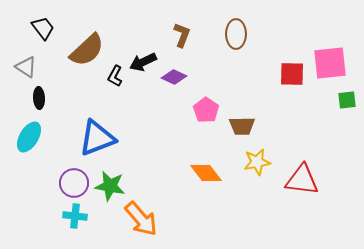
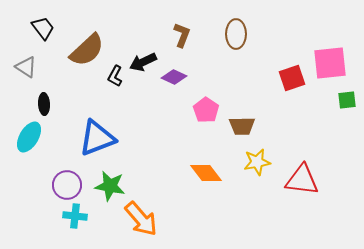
red square: moved 4 px down; rotated 20 degrees counterclockwise
black ellipse: moved 5 px right, 6 px down
purple circle: moved 7 px left, 2 px down
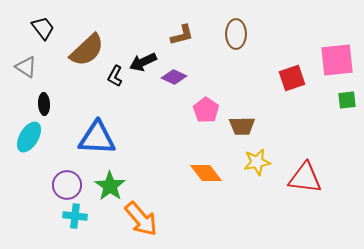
brown L-shape: rotated 55 degrees clockwise
pink square: moved 7 px right, 3 px up
blue triangle: rotated 24 degrees clockwise
red triangle: moved 3 px right, 2 px up
green star: rotated 24 degrees clockwise
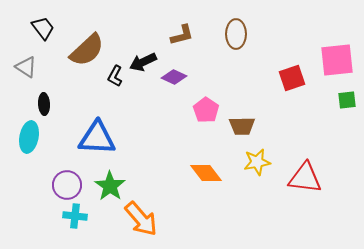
cyan ellipse: rotated 20 degrees counterclockwise
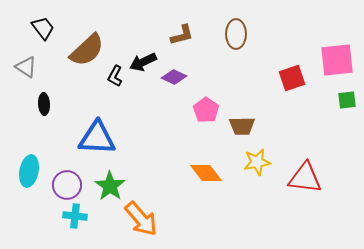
cyan ellipse: moved 34 px down
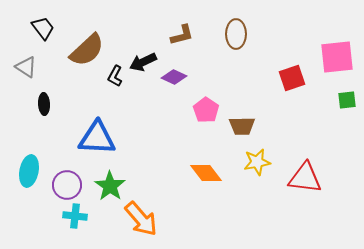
pink square: moved 3 px up
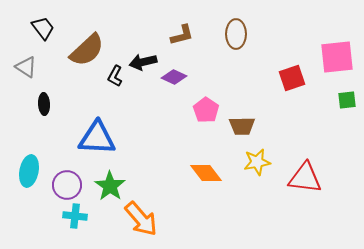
black arrow: rotated 12 degrees clockwise
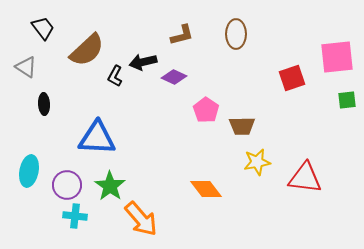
orange diamond: moved 16 px down
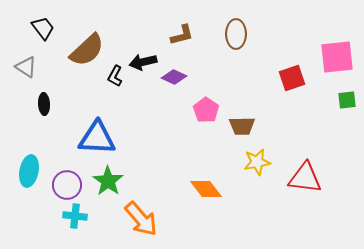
green star: moved 2 px left, 5 px up
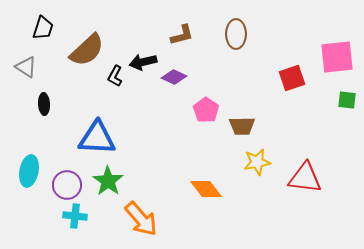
black trapezoid: rotated 55 degrees clockwise
green square: rotated 12 degrees clockwise
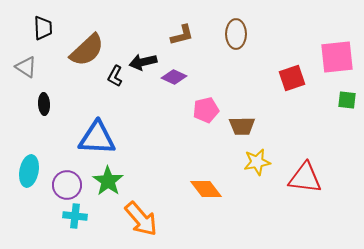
black trapezoid: rotated 20 degrees counterclockwise
pink pentagon: rotated 25 degrees clockwise
